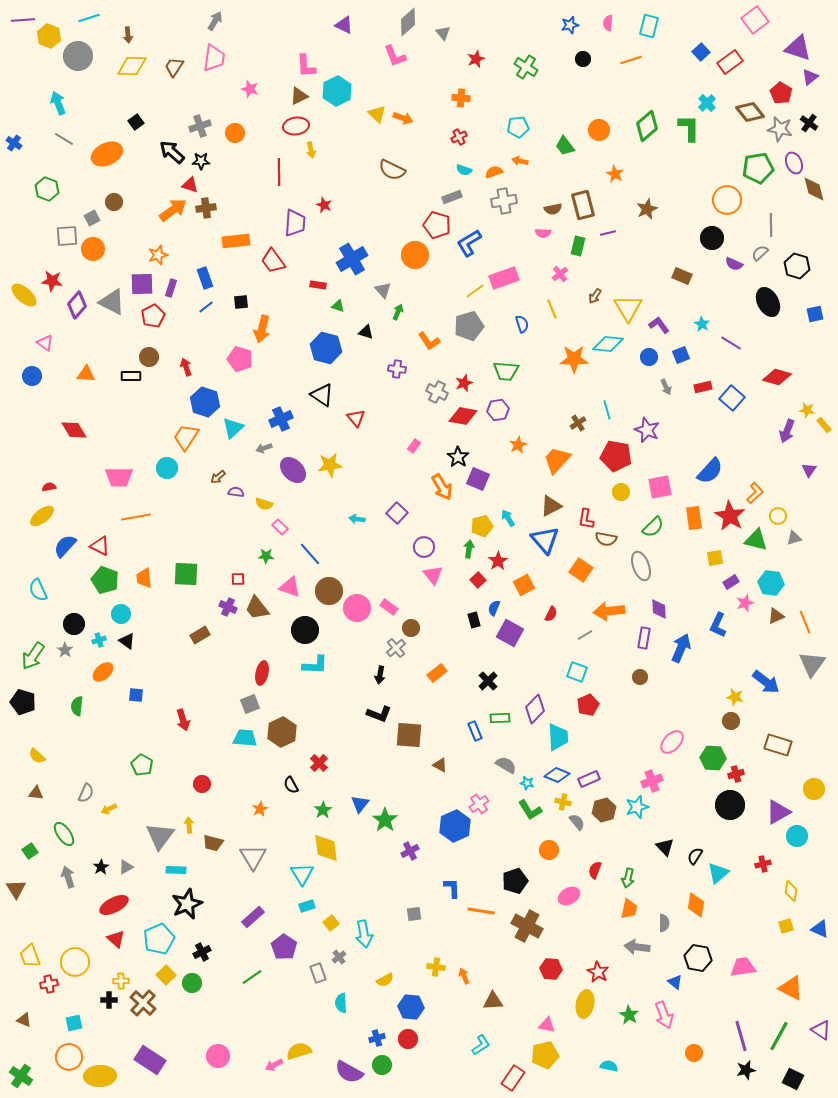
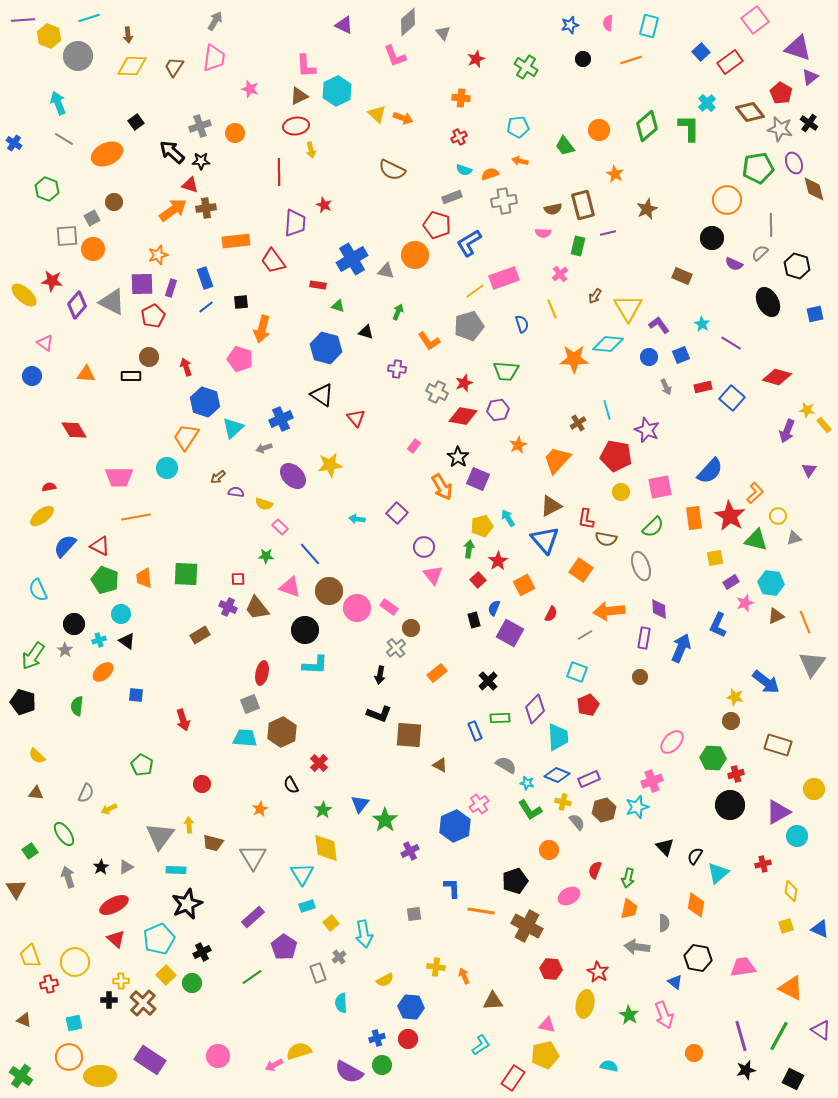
orange semicircle at (494, 172): moved 4 px left, 2 px down
gray triangle at (383, 290): moved 3 px right, 19 px up; rotated 36 degrees counterclockwise
purple ellipse at (293, 470): moved 6 px down
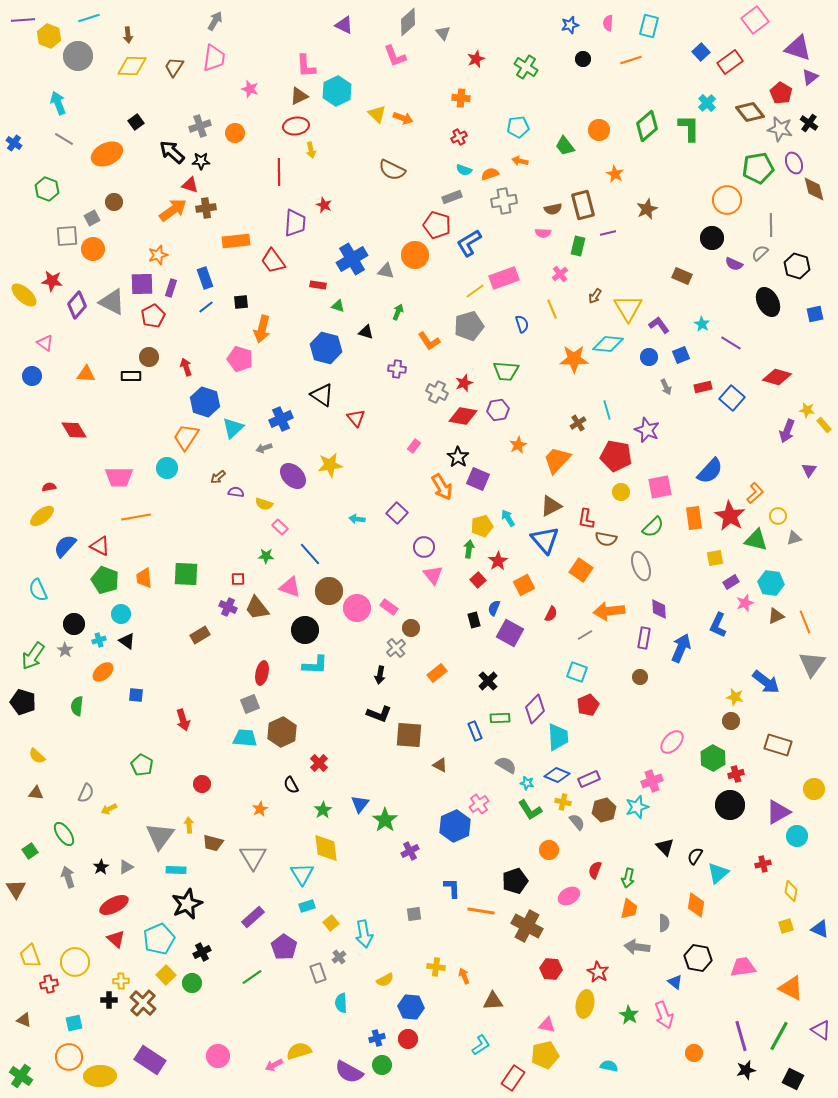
green hexagon at (713, 758): rotated 25 degrees clockwise
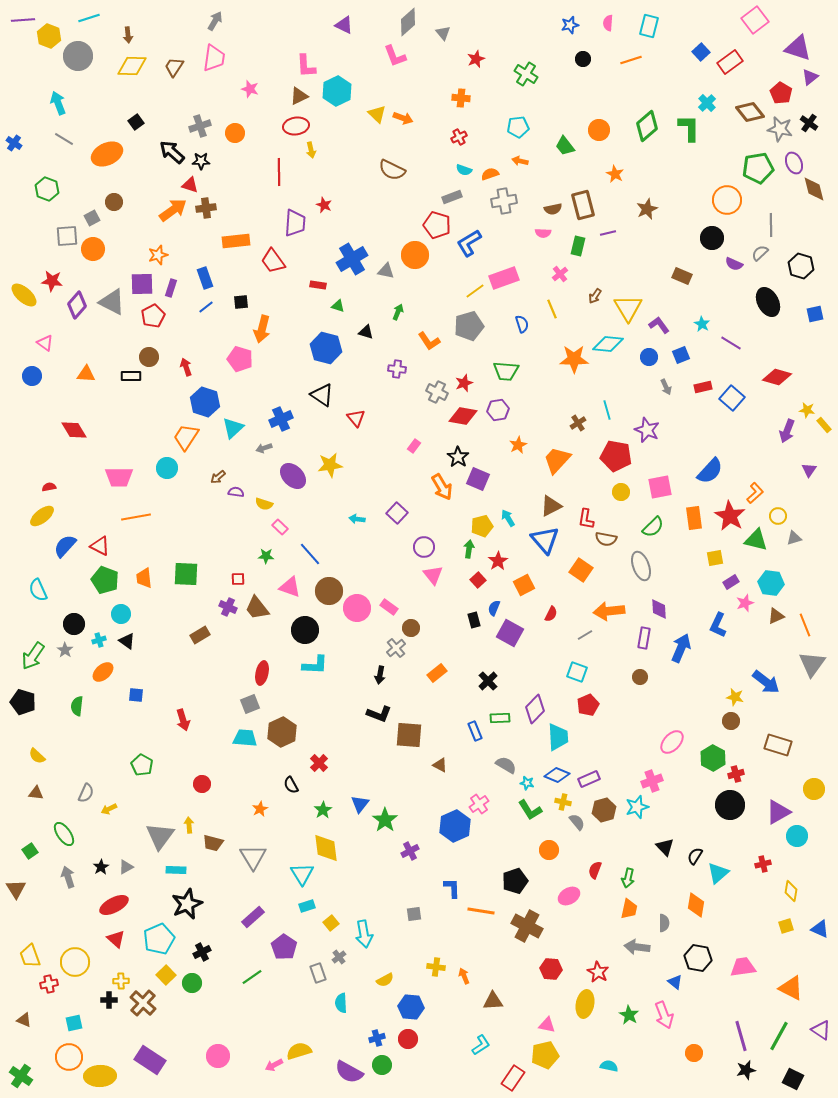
green cross at (526, 67): moved 7 px down
black hexagon at (797, 266): moved 4 px right
orange line at (805, 622): moved 3 px down
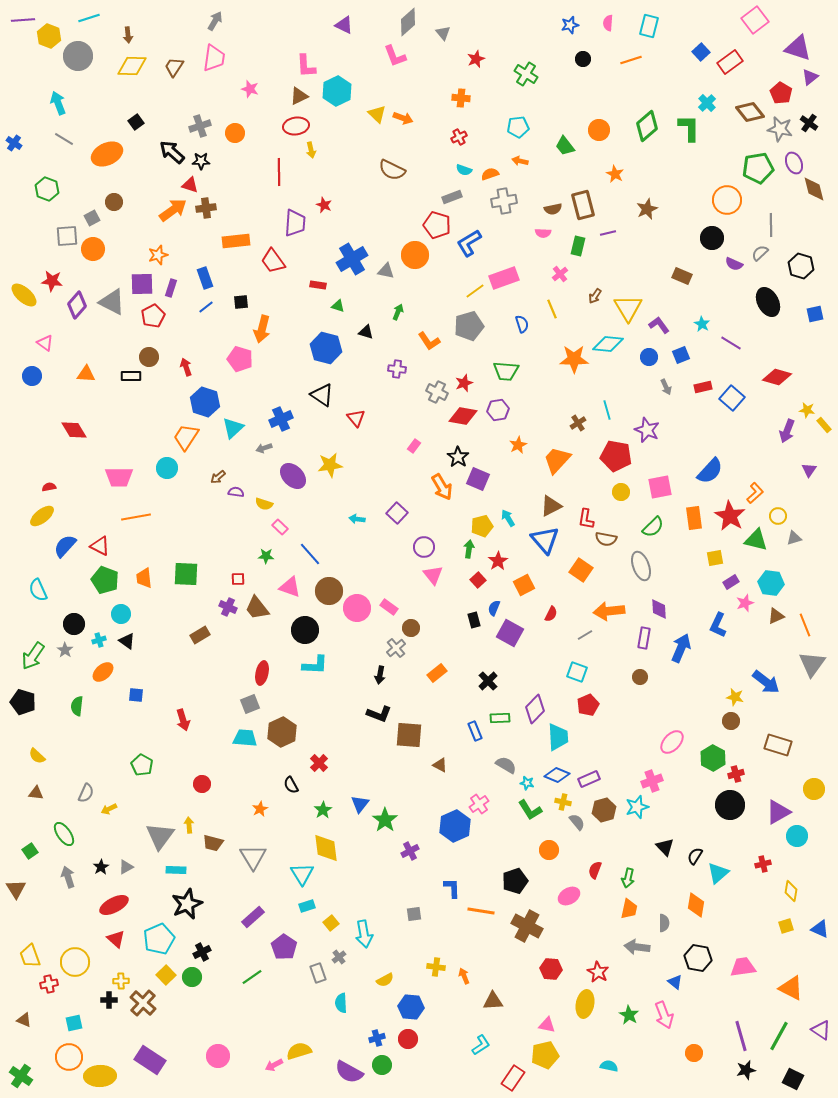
green circle at (192, 983): moved 6 px up
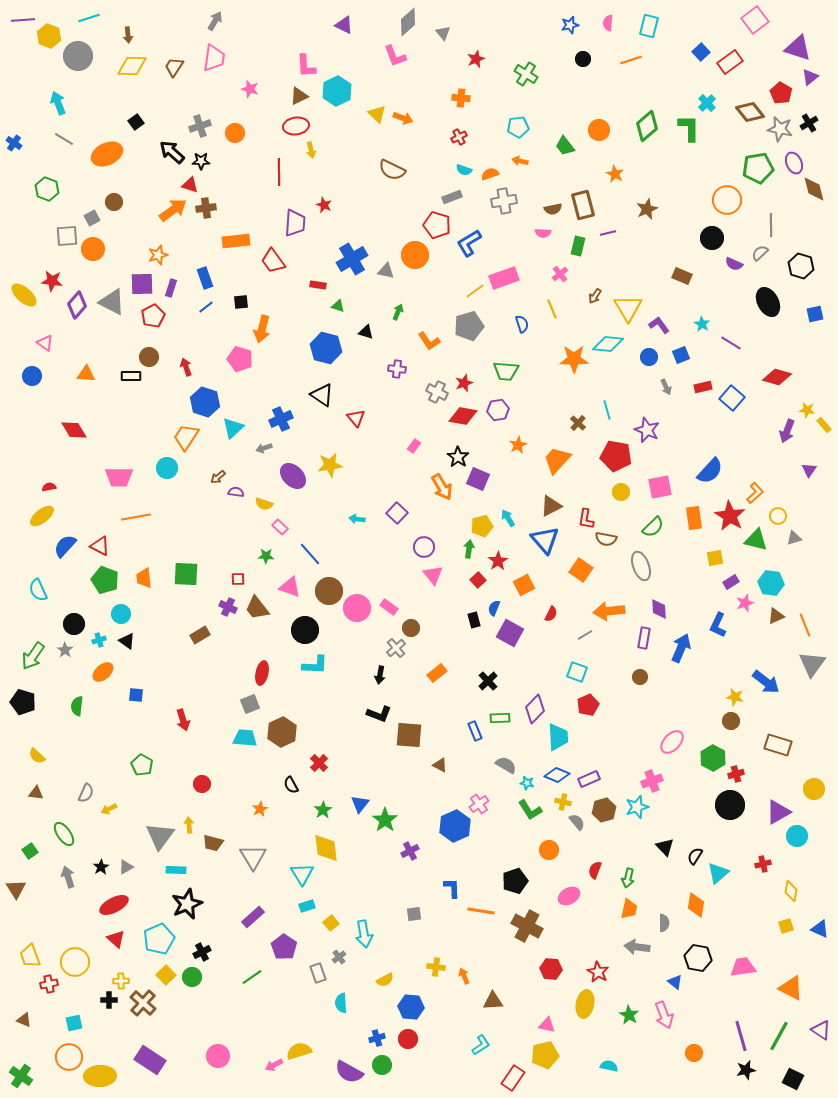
black cross at (809, 123): rotated 24 degrees clockwise
brown cross at (578, 423): rotated 14 degrees counterclockwise
